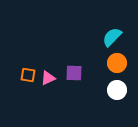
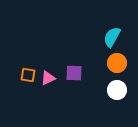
cyan semicircle: rotated 15 degrees counterclockwise
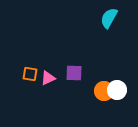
cyan semicircle: moved 3 px left, 19 px up
orange circle: moved 13 px left, 28 px down
orange square: moved 2 px right, 1 px up
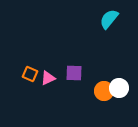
cyan semicircle: moved 1 px down; rotated 10 degrees clockwise
orange square: rotated 14 degrees clockwise
white circle: moved 2 px right, 2 px up
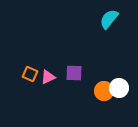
pink triangle: moved 1 px up
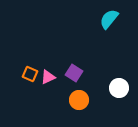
purple square: rotated 30 degrees clockwise
orange circle: moved 25 px left, 9 px down
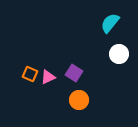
cyan semicircle: moved 1 px right, 4 px down
white circle: moved 34 px up
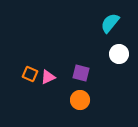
purple square: moved 7 px right; rotated 18 degrees counterclockwise
orange circle: moved 1 px right
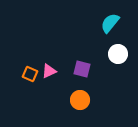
white circle: moved 1 px left
purple square: moved 1 px right, 4 px up
pink triangle: moved 1 px right, 6 px up
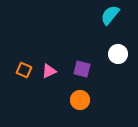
cyan semicircle: moved 8 px up
orange square: moved 6 px left, 4 px up
